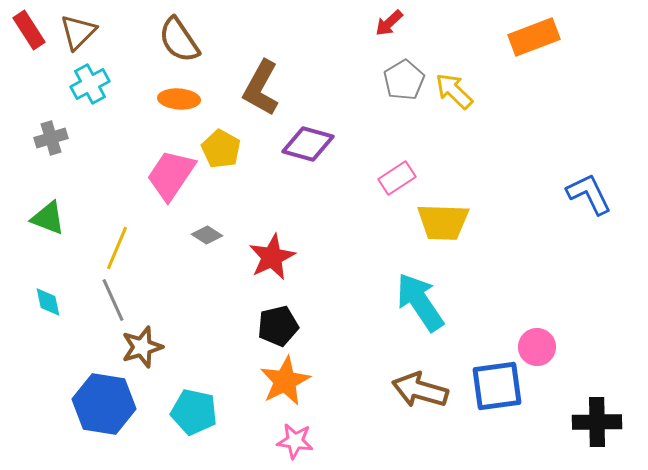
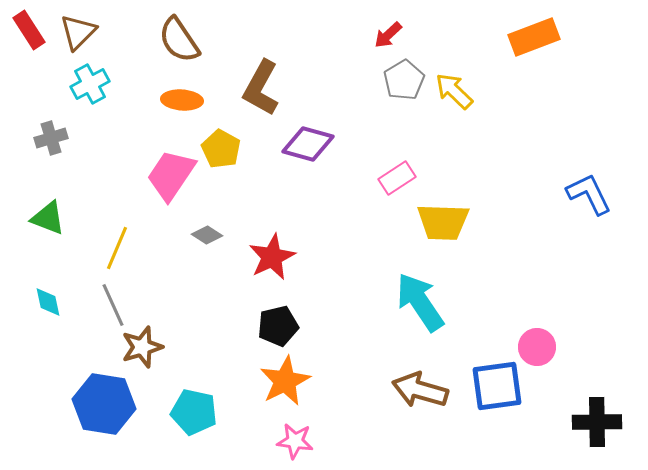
red arrow: moved 1 px left, 12 px down
orange ellipse: moved 3 px right, 1 px down
gray line: moved 5 px down
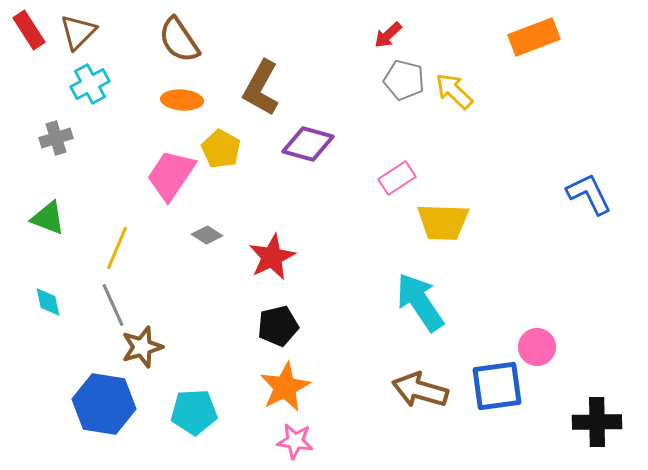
gray pentagon: rotated 27 degrees counterclockwise
gray cross: moved 5 px right
orange star: moved 6 px down
cyan pentagon: rotated 15 degrees counterclockwise
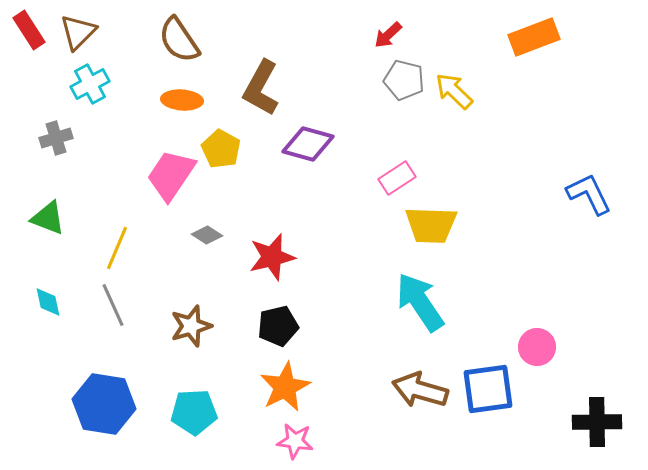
yellow trapezoid: moved 12 px left, 3 px down
red star: rotated 12 degrees clockwise
brown star: moved 49 px right, 21 px up
blue square: moved 9 px left, 3 px down
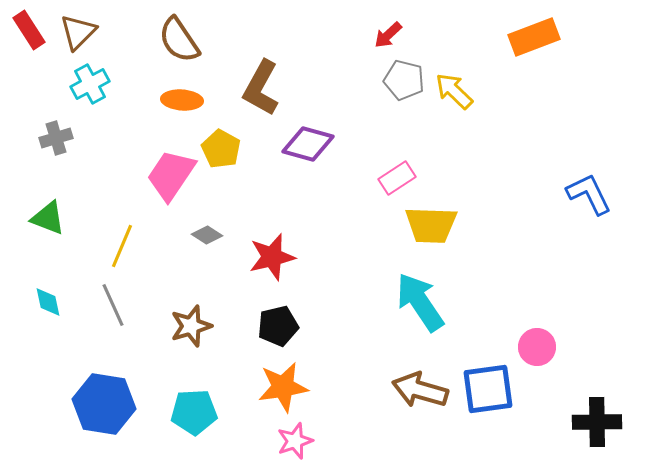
yellow line: moved 5 px right, 2 px up
orange star: moved 2 px left; rotated 18 degrees clockwise
pink star: rotated 27 degrees counterclockwise
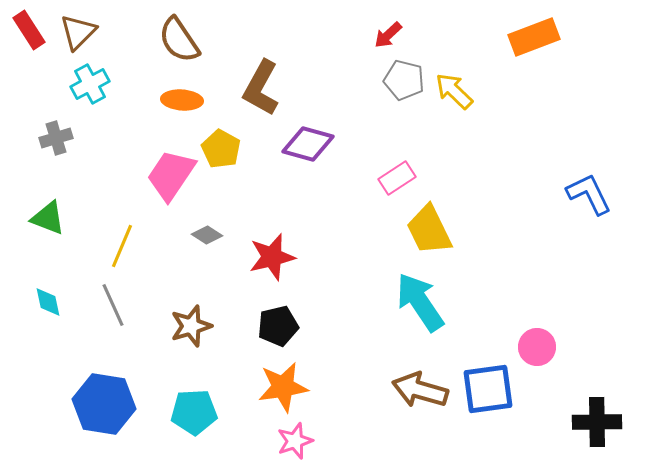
yellow trapezoid: moved 2 px left, 5 px down; rotated 62 degrees clockwise
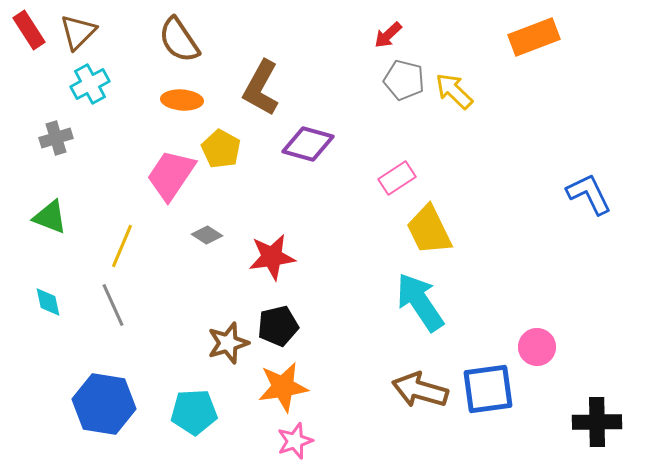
green triangle: moved 2 px right, 1 px up
red star: rotated 6 degrees clockwise
brown star: moved 37 px right, 17 px down
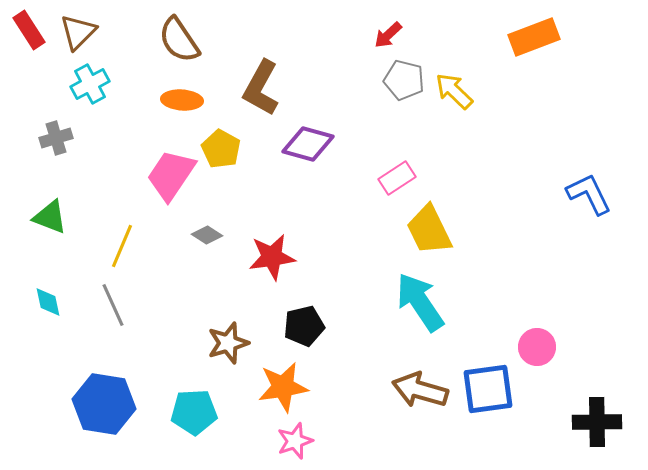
black pentagon: moved 26 px right
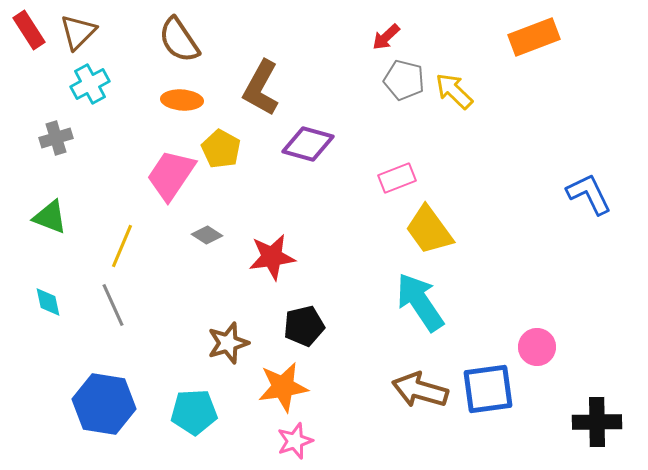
red arrow: moved 2 px left, 2 px down
pink rectangle: rotated 12 degrees clockwise
yellow trapezoid: rotated 10 degrees counterclockwise
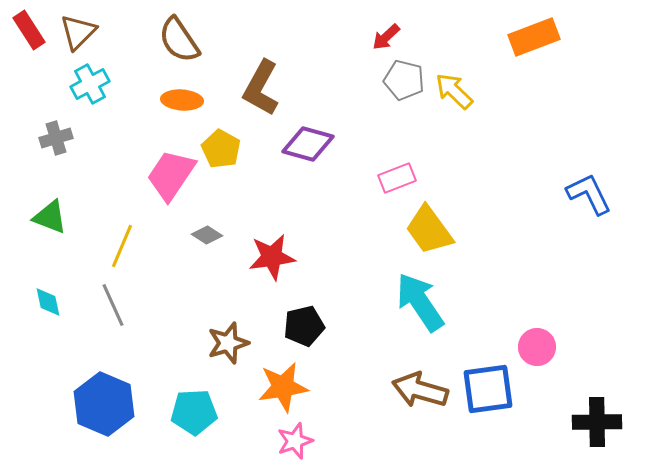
blue hexagon: rotated 14 degrees clockwise
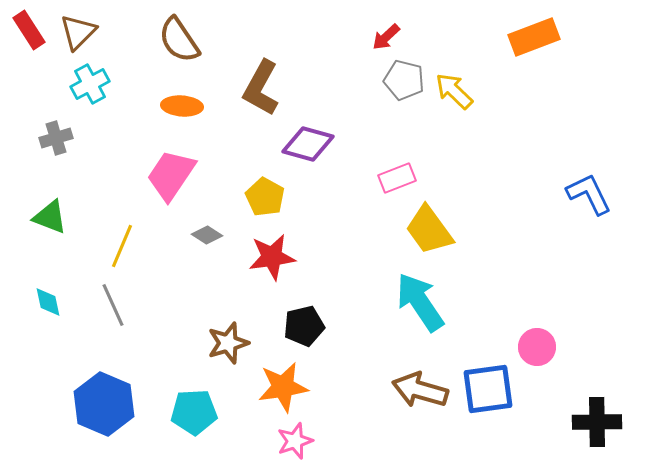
orange ellipse: moved 6 px down
yellow pentagon: moved 44 px right, 48 px down
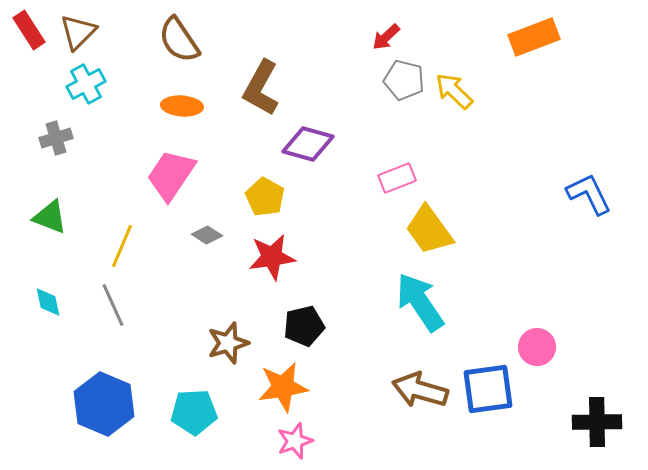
cyan cross: moved 4 px left
